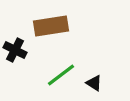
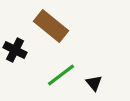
brown rectangle: rotated 48 degrees clockwise
black triangle: rotated 18 degrees clockwise
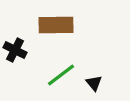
brown rectangle: moved 5 px right, 1 px up; rotated 40 degrees counterclockwise
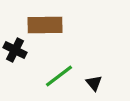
brown rectangle: moved 11 px left
green line: moved 2 px left, 1 px down
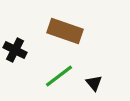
brown rectangle: moved 20 px right, 6 px down; rotated 20 degrees clockwise
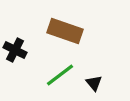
green line: moved 1 px right, 1 px up
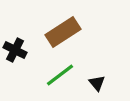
brown rectangle: moved 2 px left, 1 px down; rotated 52 degrees counterclockwise
black triangle: moved 3 px right
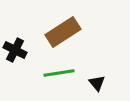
green line: moved 1 px left, 2 px up; rotated 28 degrees clockwise
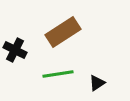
green line: moved 1 px left, 1 px down
black triangle: rotated 36 degrees clockwise
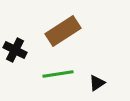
brown rectangle: moved 1 px up
